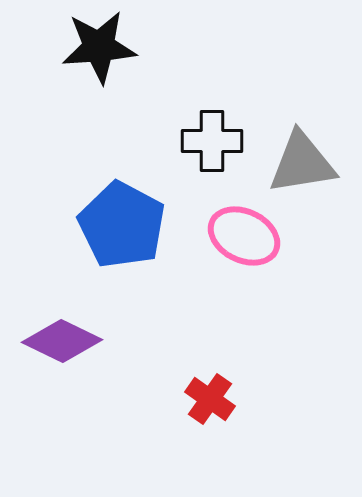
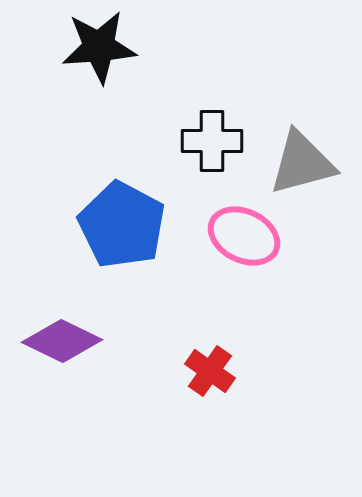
gray triangle: rotated 6 degrees counterclockwise
red cross: moved 28 px up
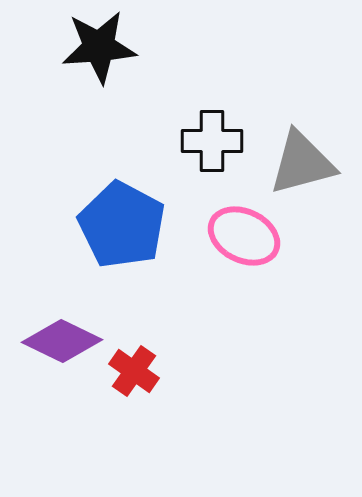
red cross: moved 76 px left
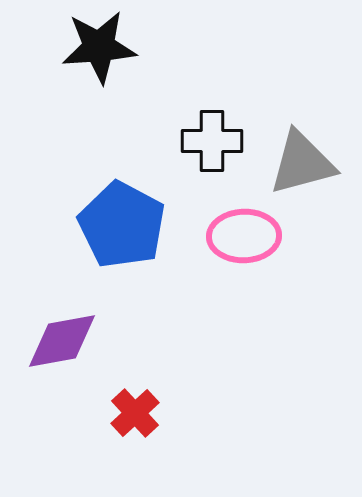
pink ellipse: rotated 28 degrees counterclockwise
purple diamond: rotated 36 degrees counterclockwise
red cross: moved 1 px right, 42 px down; rotated 12 degrees clockwise
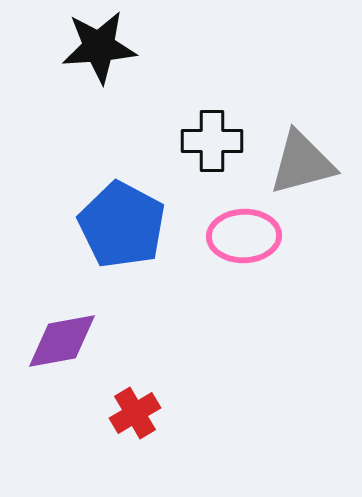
red cross: rotated 12 degrees clockwise
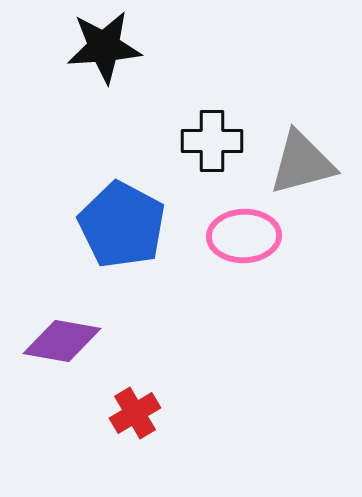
black star: moved 5 px right
purple diamond: rotated 20 degrees clockwise
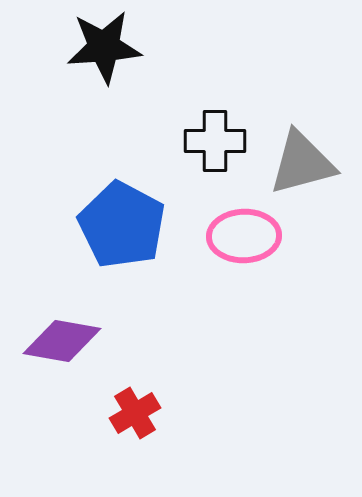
black cross: moved 3 px right
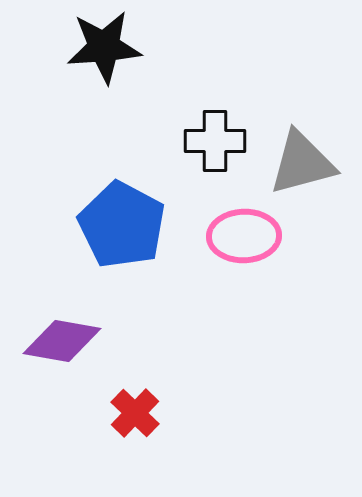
red cross: rotated 15 degrees counterclockwise
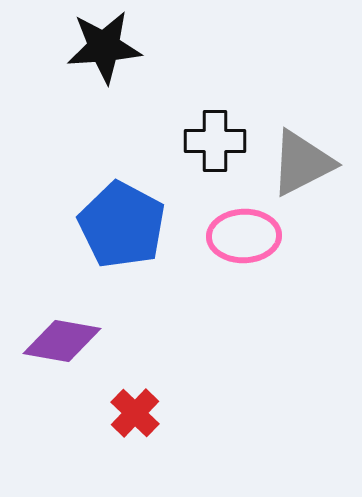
gray triangle: rotated 12 degrees counterclockwise
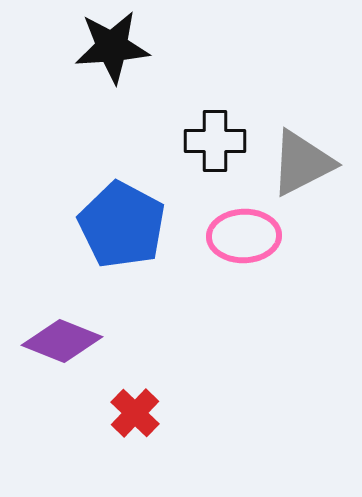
black star: moved 8 px right
purple diamond: rotated 12 degrees clockwise
